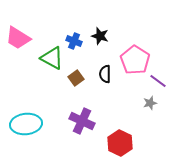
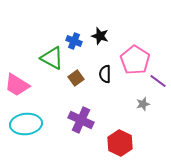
pink trapezoid: moved 1 px left, 47 px down
gray star: moved 7 px left, 1 px down
purple cross: moved 1 px left, 1 px up
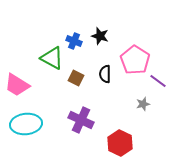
brown square: rotated 28 degrees counterclockwise
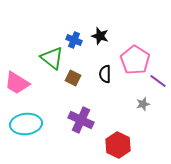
blue cross: moved 1 px up
green triangle: rotated 10 degrees clockwise
brown square: moved 3 px left
pink trapezoid: moved 2 px up
red hexagon: moved 2 px left, 2 px down
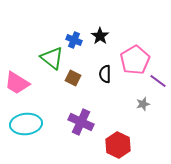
black star: rotated 18 degrees clockwise
pink pentagon: rotated 8 degrees clockwise
purple cross: moved 2 px down
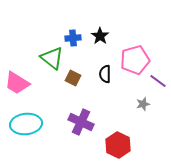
blue cross: moved 1 px left, 2 px up; rotated 28 degrees counterclockwise
pink pentagon: rotated 16 degrees clockwise
